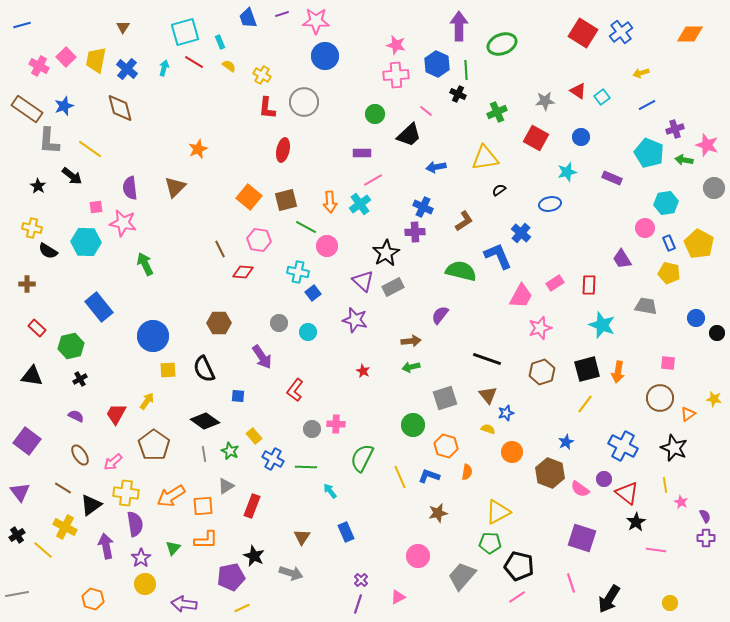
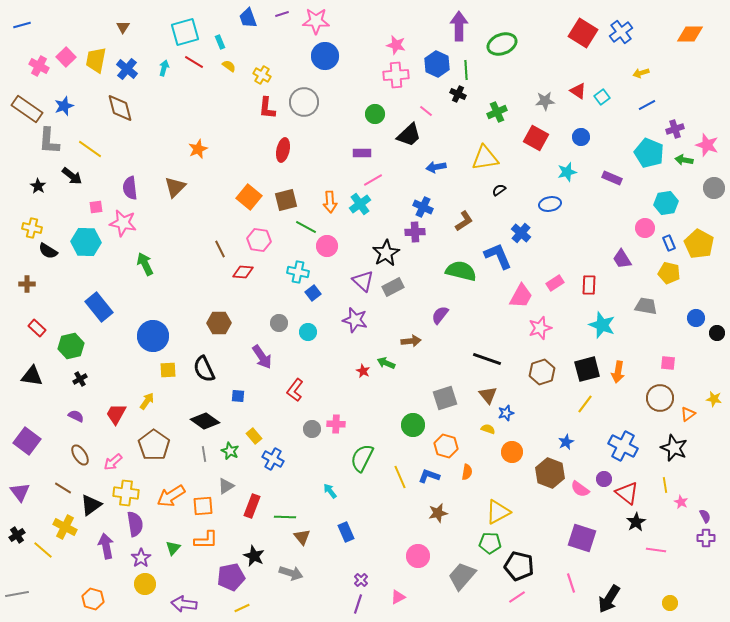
green arrow at (411, 367): moved 25 px left, 4 px up; rotated 36 degrees clockwise
green line at (306, 467): moved 21 px left, 50 px down
brown triangle at (302, 537): rotated 12 degrees counterclockwise
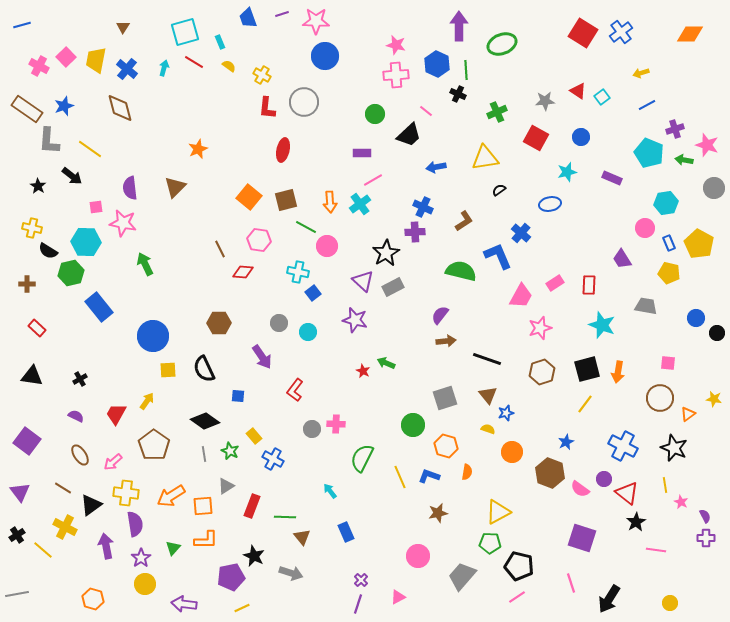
brown arrow at (411, 341): moved 35 px right
green hexagon at (71, 346): moved 73 px up
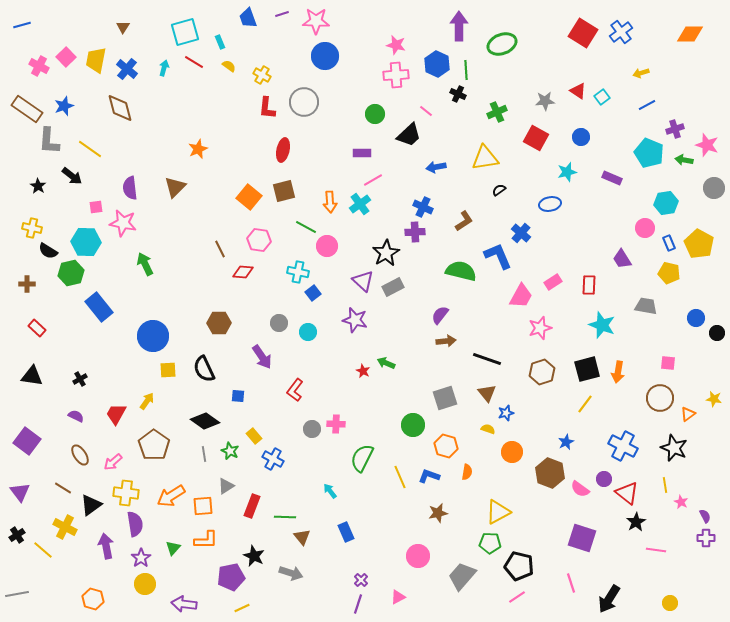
brown square at (286, 200): moved 2 px left, 9 px up
pink rectangle at (555, 283): moved 2 px left, 1 px up
brown triangle at (488, 395): moved 1 px left, 2 px up
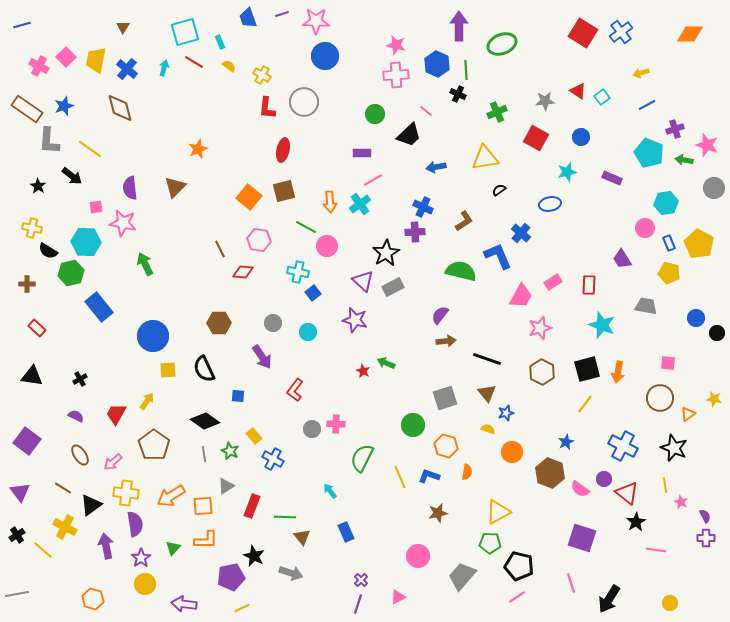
gray circle at (279, 323): moved 6 px left
brown hexagon at (542, 372): rotated 15 degrees counterclockwise
